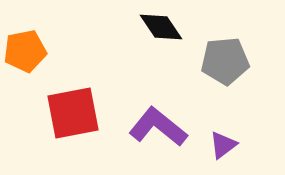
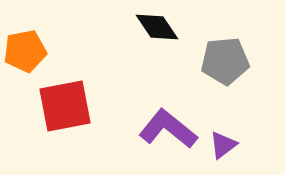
black diamond: moved 4 px left
red square: moved 8 px left, 7 px up
purple L-shape: moved 10 px right, 2 px down
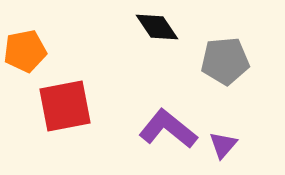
purple triangle: rotated 12 degrees counterclockwise
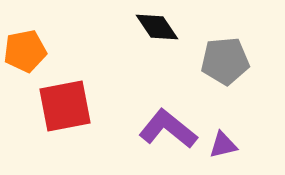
purple triangle: rotated 36 degrees clockwise
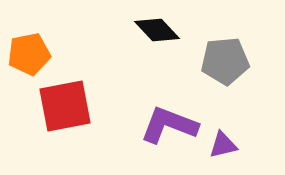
black diamond: moved 3 px down; rotated 9 degrees counterclockwise
orange pentagon: moved 4 px right, 3 px down
purple L-shape: moved 1 px right, 4 px up; rotated 18 degrees counterclockwise
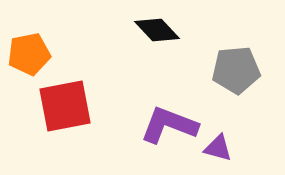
gray pentagon: moved 11 px right, 9 px down
purple triangle: moved 5 px left, 3 px down; rotated 28 degrees clockwise
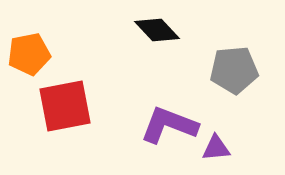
gray pentagon: moved 2 px left
purple triangle: moved 2 px left; rotated 20 degrees counterclockwise
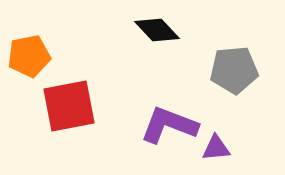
orange pentagon: moved 2 px down
red square: moved 4 px right
